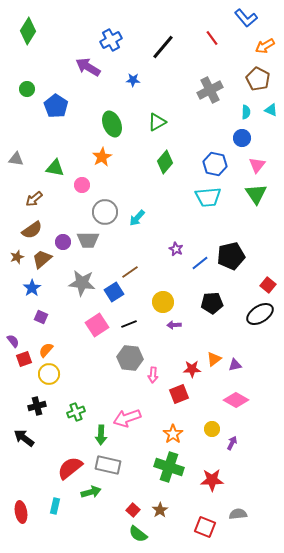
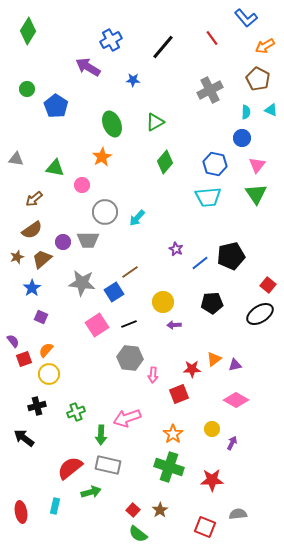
green triangle at (157, 122): moved 2 px left
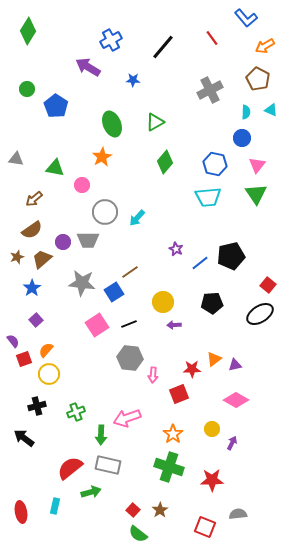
purple square at (41, 317): moved 5 px left, 3 px down; rotated 24 degrees clockwise
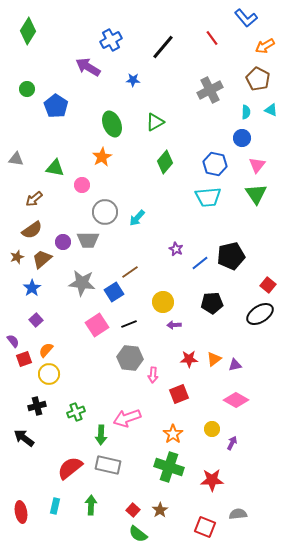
red star at (192, 369): moved 3 px left, 10 px up
green arrow at (91, 492): moved 13 px down; rotated 72 degrees counterclockwise
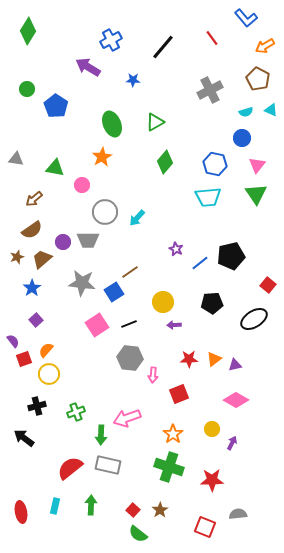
cyan semicircle at (246, 112): rotated 72 degrees clockwise
black ellipse at (260, 314): moved 6 px left, 5 px down
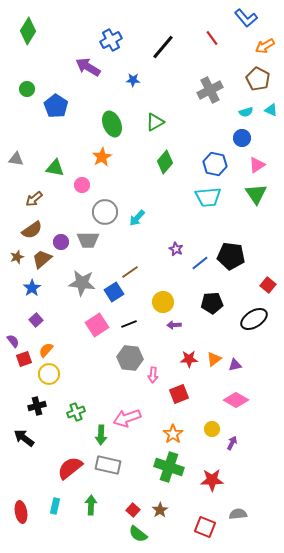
pink triangle at (257, 165): rotated 18 degrees clockwise
purple circle at (63, 242): moved 2 px left
black pentagon at (231, 256): rotated 20 degrees clockwise
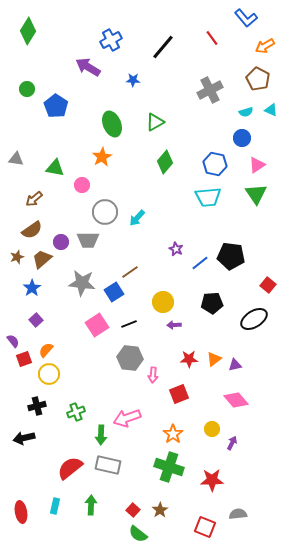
pink diamond at (236, 400): rotated 20 degrees clockwise
black arrow at (24, 438): rotated 50 degrees counterclockwise
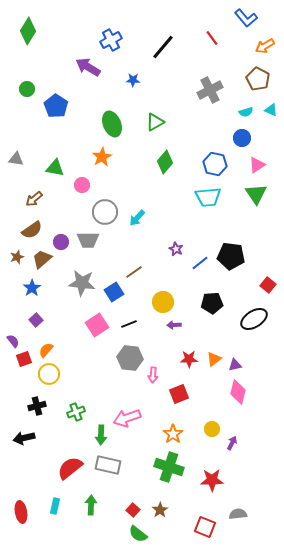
brown line at (130, 272): moved 4 px right
pink diamond at (236, 400): moved 2 px right, 8 px up; rotated 55 degrees clockwise
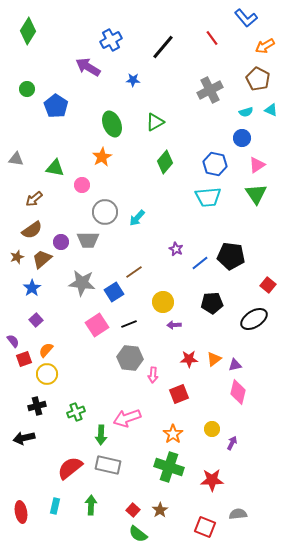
yellow circle at (49, 374): moved 2 px left
